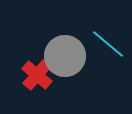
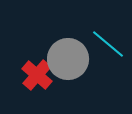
gray circle: moved 3 px right, 3 px down
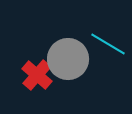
cyan line: rotated 9 degrees counterclockwise
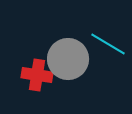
red cross: rotated 32 degrees counterclockwise
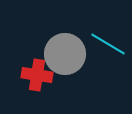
gray circle: moved 3 px left, 5 px up
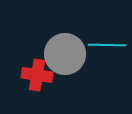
cyan line: moved 1 px left, 1 px down; rotated 30 degrees counterclockwise
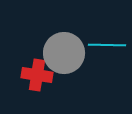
gray circle: moved 1 px left, 1 px up
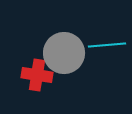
cyan line: rotated 6 degrees counterclockwise
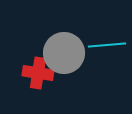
red cross: moved 1 px right, 2 px up
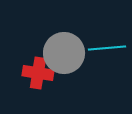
cyan line: moved 3 px down
